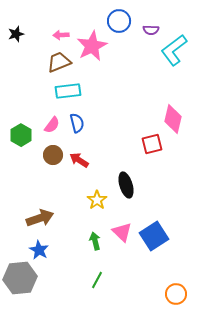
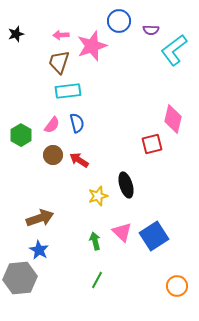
pink star: rotated 8 degrees clockwise
brown trapezoid: rotated 50 degrees counterclockwise
yellow star: moved 1 px right, 4 px up; rotated 18 degrees clockwise
orange circle: moved 1 px right, 8 px up
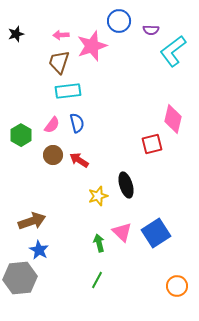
cyan L-shape: moved 1 px left, 1 px down
brown arrow: moved 8 px left, 3 px down
blue square: moved 2 px right, 3 px up
green arrow: moved 4 px right, 2 px down
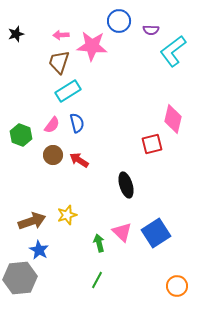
pink star: rotated 24 degrees clockwise
cyan rectangle: rotated 25 degrees counterclockwise
green hexagon: rotated 10 degrees counterclockwise
yellow star: moved 31 px left, 19 px down
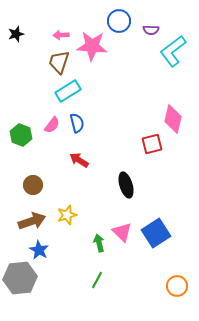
brown circle: moved 20 px left, 30 px down
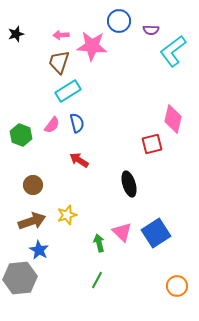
black ellipse: moved 3 px right, 1 px up
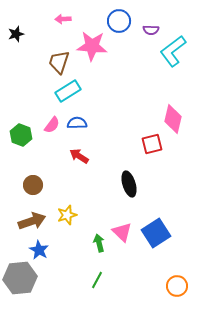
pink arrow: moved 2 px right, 16 px up
blue semicircle: rotated 78 degrees counterclockwise
red arrow: moved 4 px up
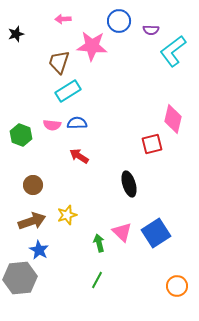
pink semicircle: rotated 60 degrees clockwise
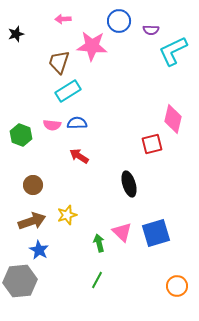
cyan L-shape: rotated 12 degrees clockwise
blue square: rotated 16 degrees clockwise
gray hexagon: moved 3 px down
